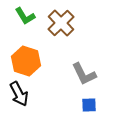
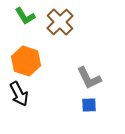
brown cross: moved 1 px left, 1 px up
gray L-shape: moved 5 px right, 4 px down
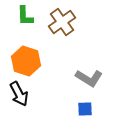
green L-shape: rotated 30 degrees clockwise
brown cross: moved 2 px right; rotated 8 degrees clockwise
gray L-shape: rotated 32 degrees counterclockwise
blue square: moved 4 px left, 4 px down
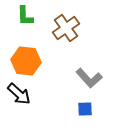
brown cross: moved 4 px right, 6 px down
orange hexagon: rotated 12 degrees counterclockwise
gray L-shape: rotated 16 degrees clockwise
black arrow: rotated 20 degrees counterclockwise
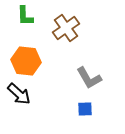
gray L-shape: rotated 12 degrees clockwise
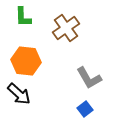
green L-shape: moved 2 px left, 1 px down
blue square: rotated 35 degrees counterclockwise
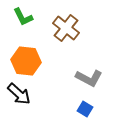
green L-shape: rotated 25 degrees counterclockwise
brown cross: rotated 16 degrees counterclockwise
gray L-shape: rotated 32 degrees counterclockwise
blue square: rotated 21 degrees counterclockwise
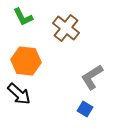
gray L-shape: moved 3 px right, 1 px up; rotated 120 degrees clockwise
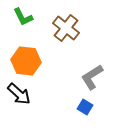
blue square: moved 2 px up
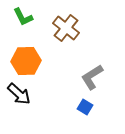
orange hexagon: rotated 8 degrees counterclockwise
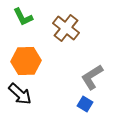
black arrow: moved 1 px right
blue square: moved 3 px up
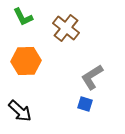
black arrow: moved 17 px down
blue square: rotated 14 degrees counterclockwise
